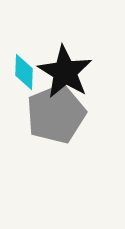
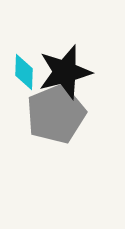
black star: rotated 26 degrees clockwise
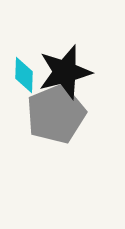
cyan diamond: moved 3 px down
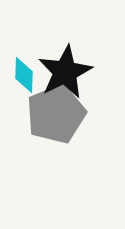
black star: rotated 12 degrees counterclockwise
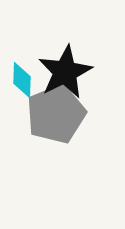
cyan diamond: moved 2 px left, 5 px down
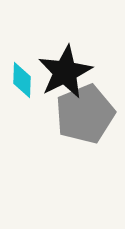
gray pentagon: moved 29 px right
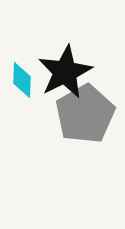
gray pentagon: rotated 8 degrees counterclockwise
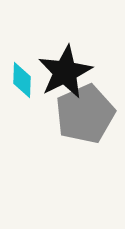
gray pentagon: rotated 6 degrees clockwise
